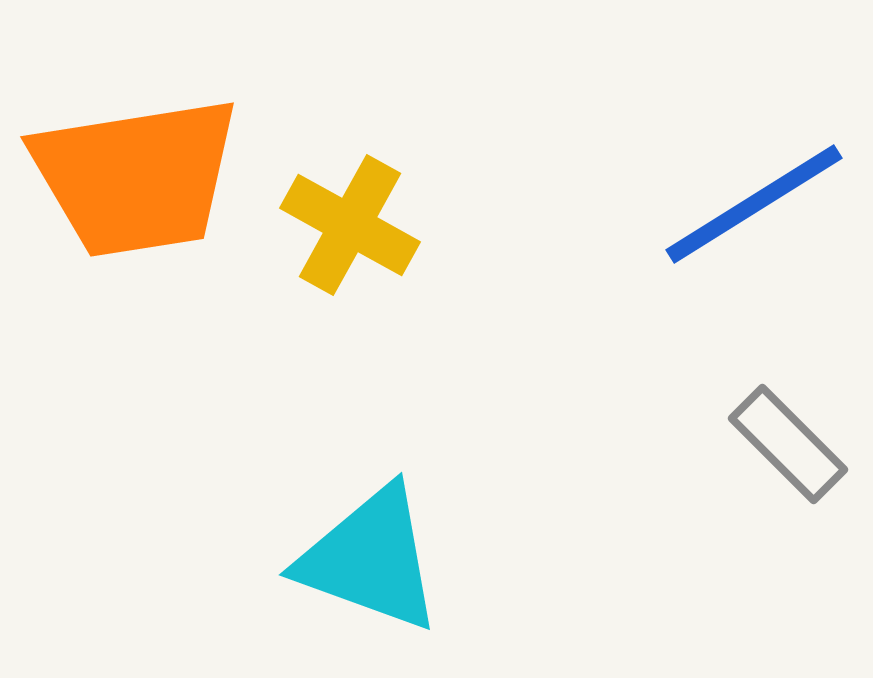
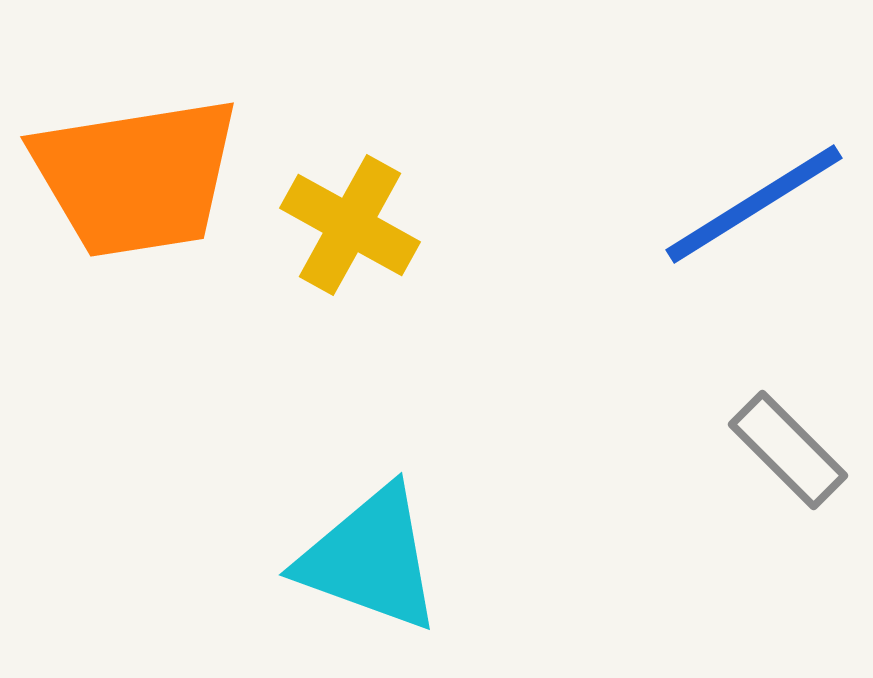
gray rectangle: moved 6 px down
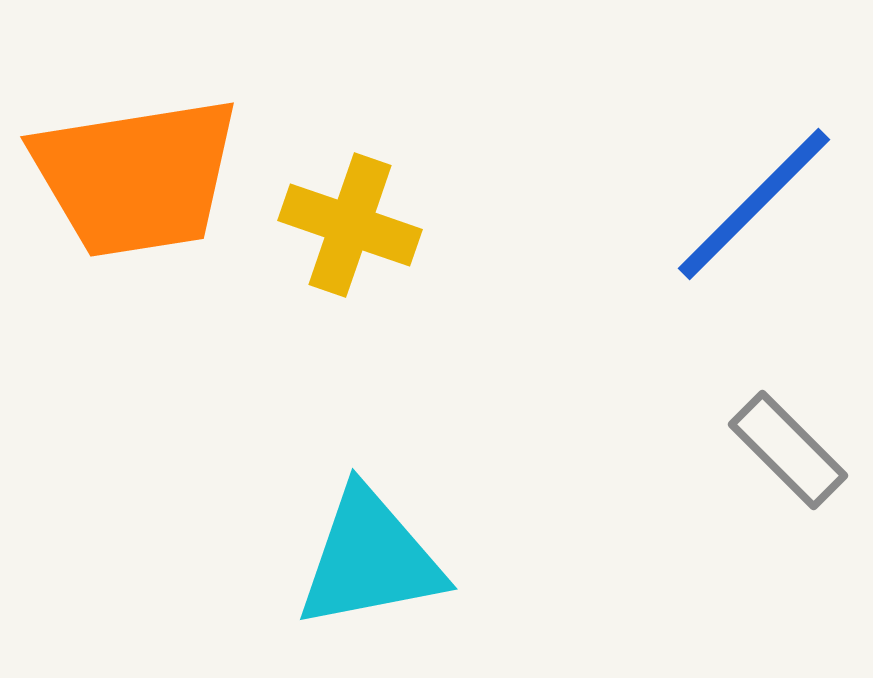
blue line: rotated 13 degrees counterclockwise
yellow cross: rotated 10 degrees counterclockwise
cyan triangle: rotated 31 degrees counterclockwise
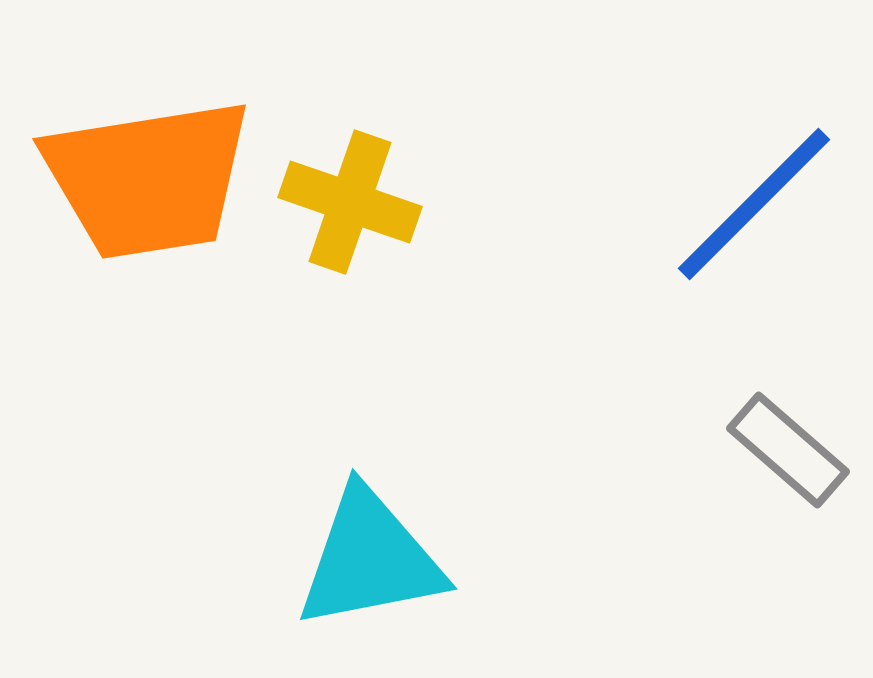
orange trapezoid: moved 12 px right, 2 px down
yellow cross: moved 23 px up
gray rectangle: rotated 4 degrees counterclockwise
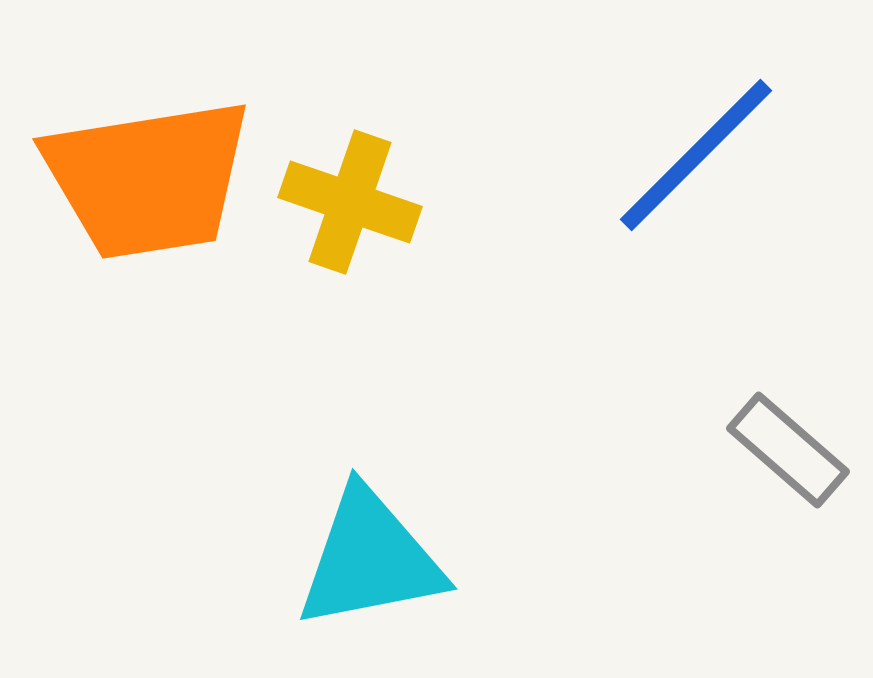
blue line: moved 58 px left, 49 px up
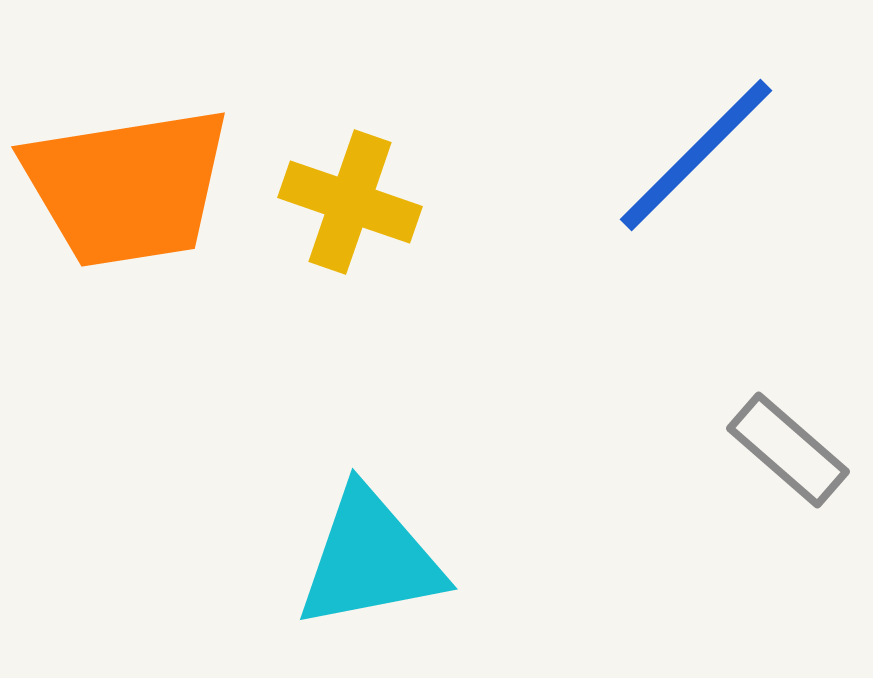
orange trapezoid: moved 21 px left, 8 px down
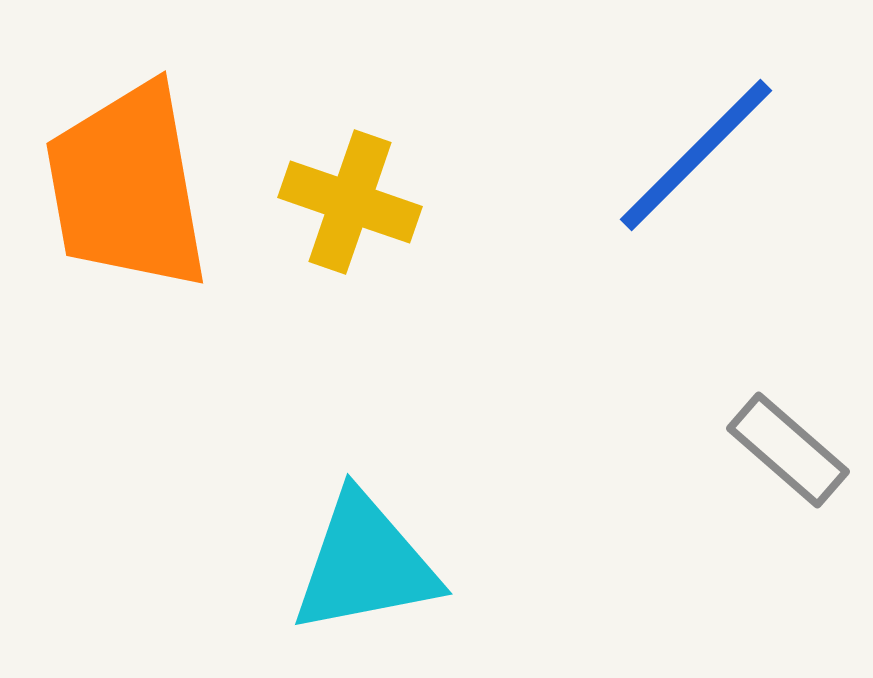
orange trapezoid: rotated 89 degrees clockwise
cyan triangle: moved 5 px left, 5 px down
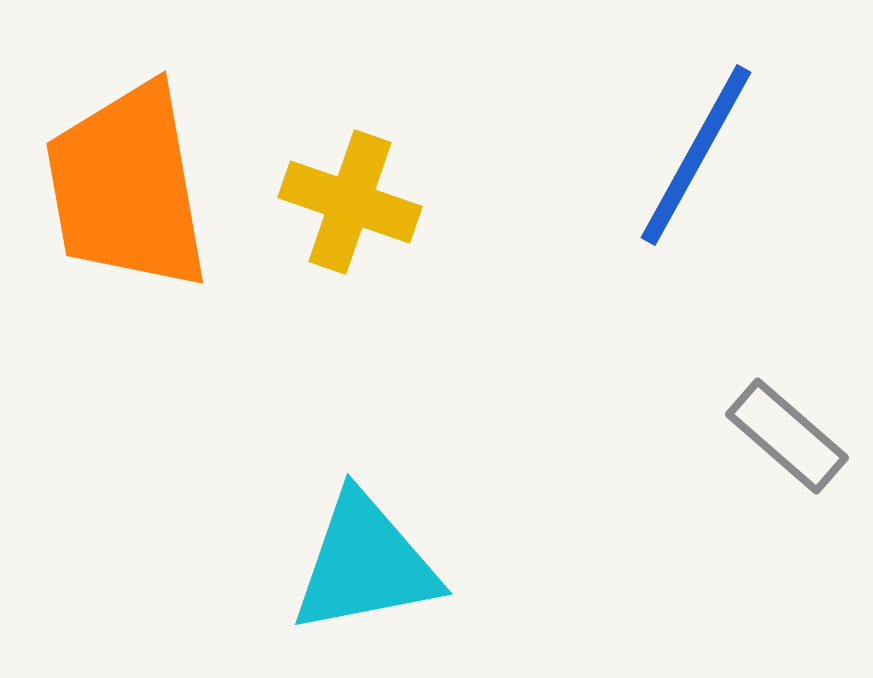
blue line: rotated 16 degrees counterclockwise
gray rectangle: moved 1 px left, 14 px up
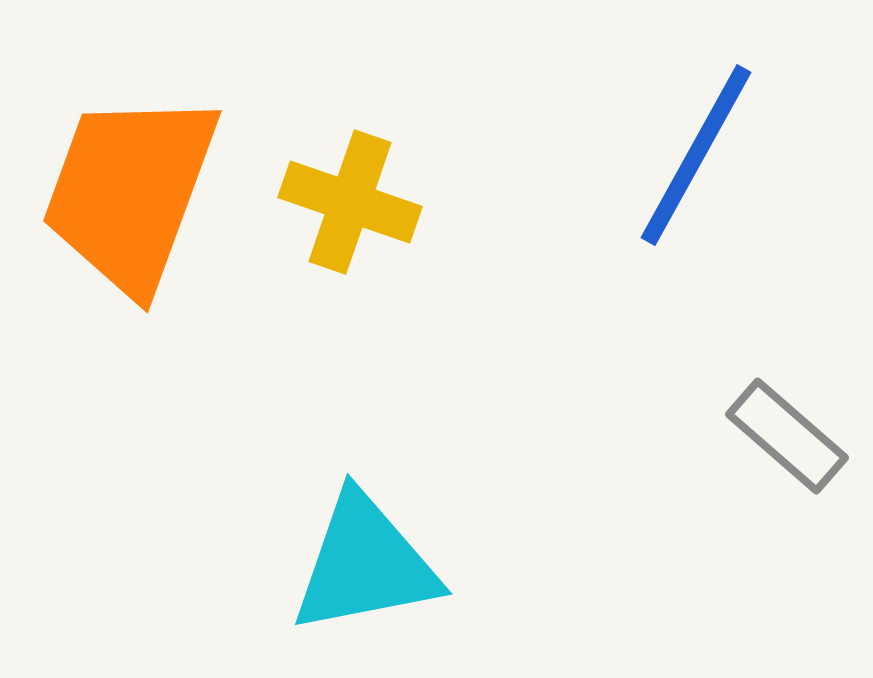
orange trapezoid: moved 3 px right, 5 px down; rotated 30 degrees clockwise
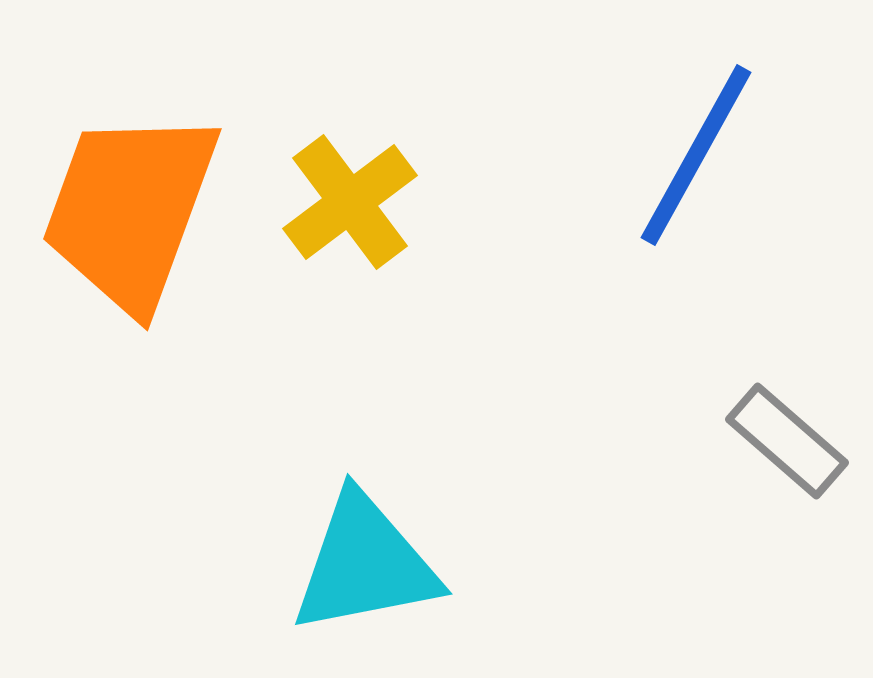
orange trapezoid: moved 18 px down
yellow cross: rotated 34 degrees clockwise
gray rectangle: moved 5 px down
